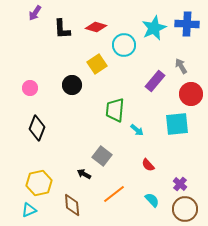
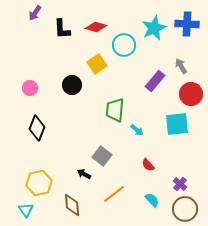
cyan triangle: moved 3 px left; rotated 42 degrees counterclockwise
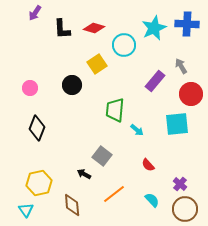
red diamond: moved 2 px left, 1 px down
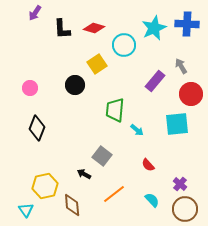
black circle: moved 3 px right
yellow hexagon: moved 6 px right, 3 px down
